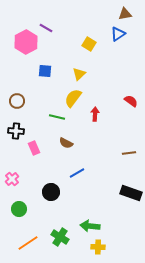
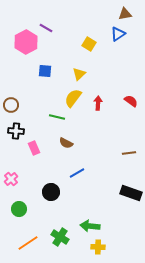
brown circle: moved 6 px left, 4 px down
red arrow: moved 3 px right, 11 px up
pink cross: moved 1 px left
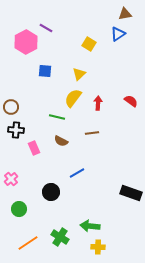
brown circle: moved 2 px down
black cross: moved 1 px up
brown semicircle: moved 5 px left, 2 px up
brown line: moved 37 px left, 20 px up
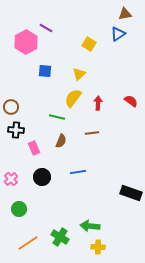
brown semicircle: rotated 96 degrees counterclockwise
blue line: moved 1 px right, 1 px up; rotated 21 degrees clockwise
black circle: moved 9 px left, 15 px up
